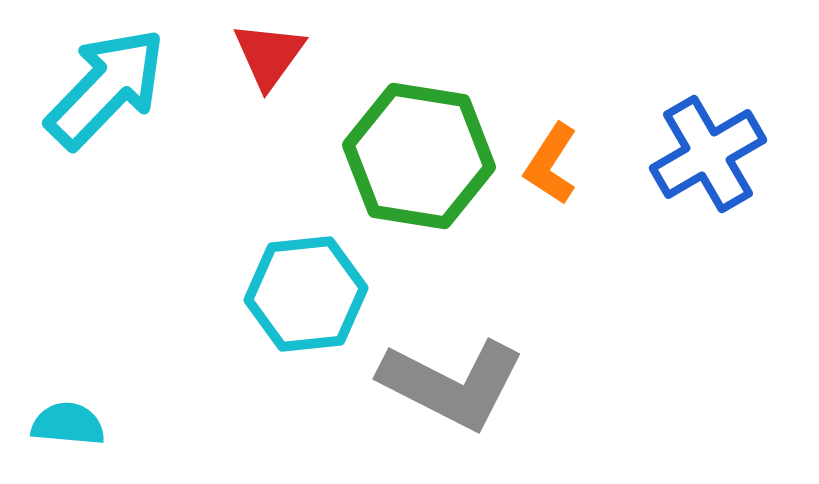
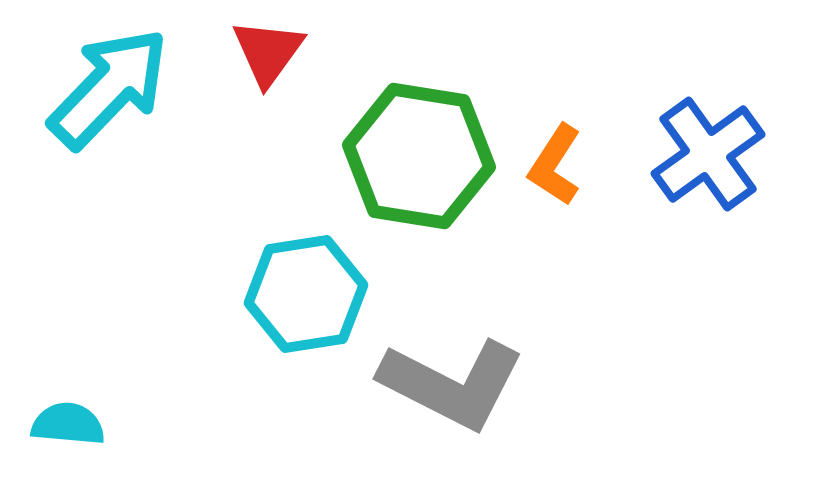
red triangle: moved 1 px left, 3 px up
cyan arrow: moved 3 px right
blue cross: rotated 6 degrees counterclockwise
orange L-shape: moved 4 px right, 1 px down
cyan hexagon: rotated 3 degrees counterclockwise
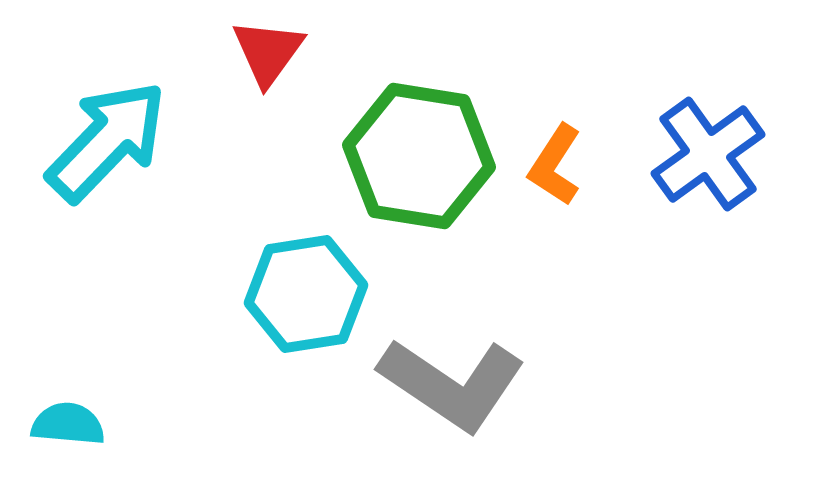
cyan arrow: moved 2 px left, 53 px down
gray L-shape: rotated 7 degrees clockwise
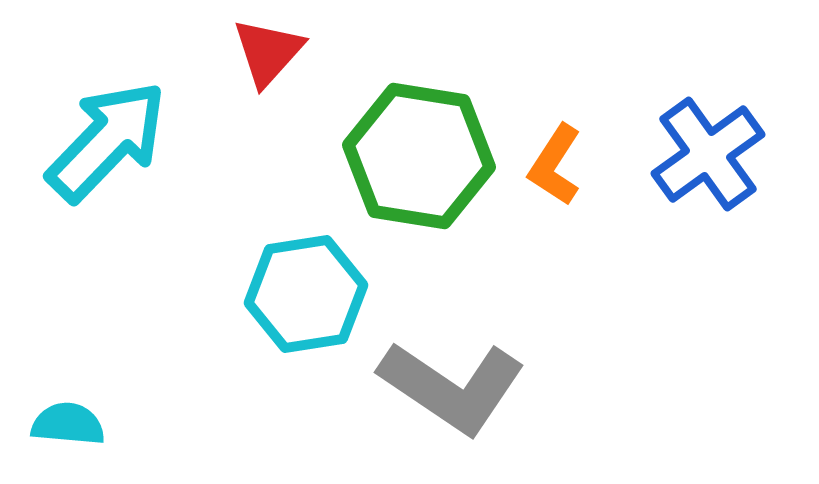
red triangle: rotated 6 degrees clockwise
gray L-shape: moved 3 px down
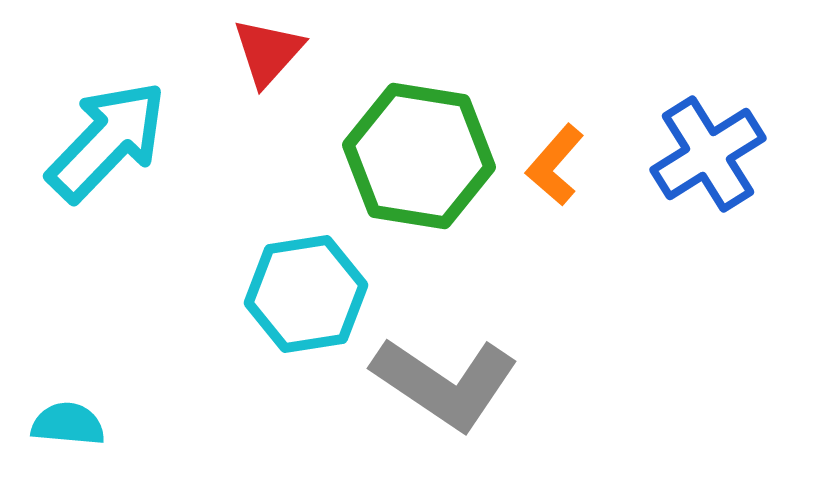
blue cross: rotated 4 degrees clockwise
orange L-shape: rotated 8 degrees clockwise
gray L-shape: moved 7 px left, 4 px up
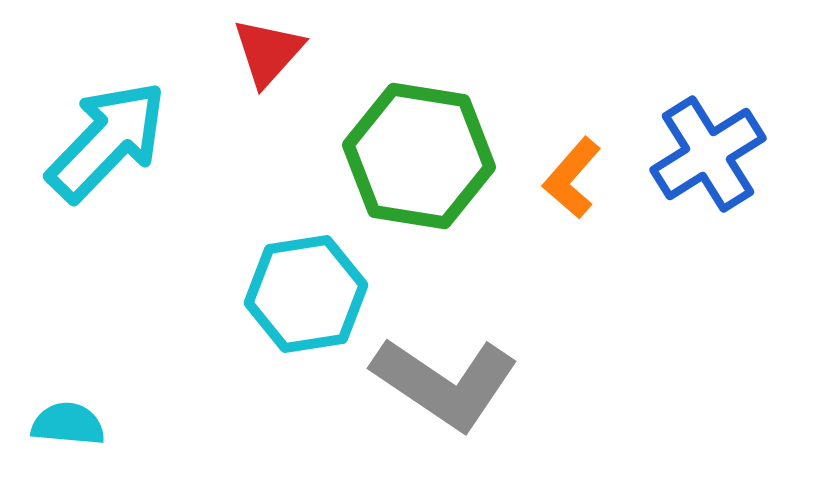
orange L-shape: moved 17 px right, 13 px down
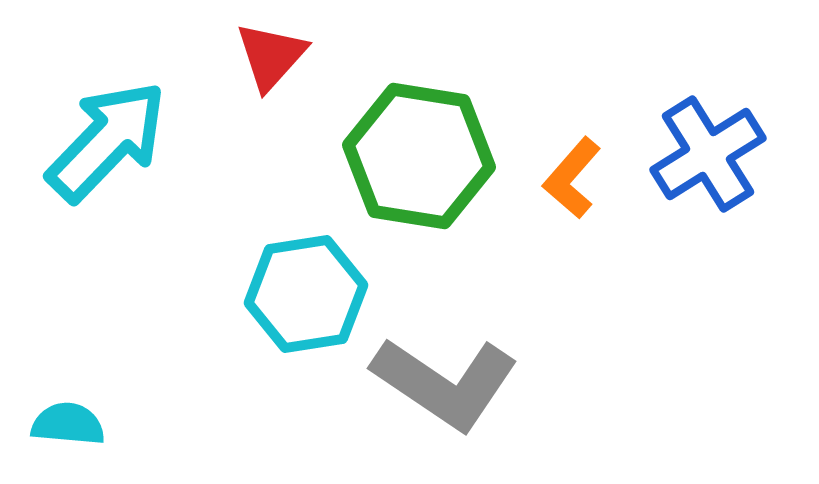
red triangle: moved 3 px right, 4 px down
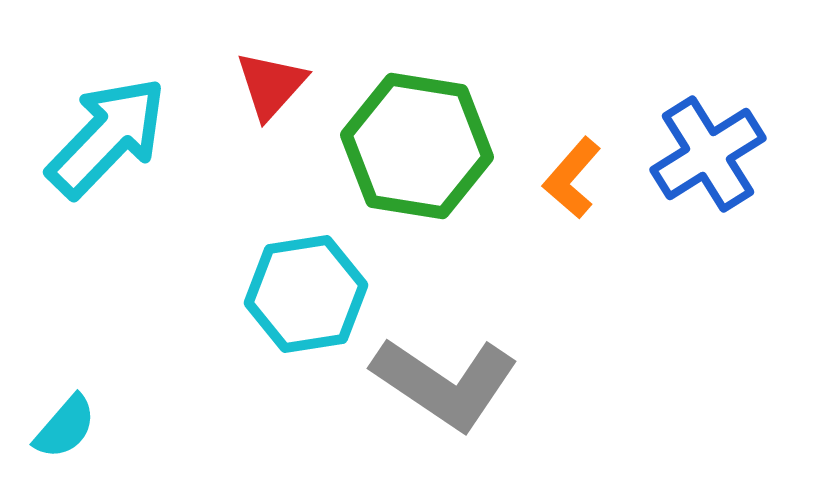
red triangle: moved 29 px down
cyan arrow: moved 4 px up
green hexagon: moved 2 px left, 10 px up
cyan semicircle: moved 3 px left, 3 px down; rotated 126 degrees clockwise
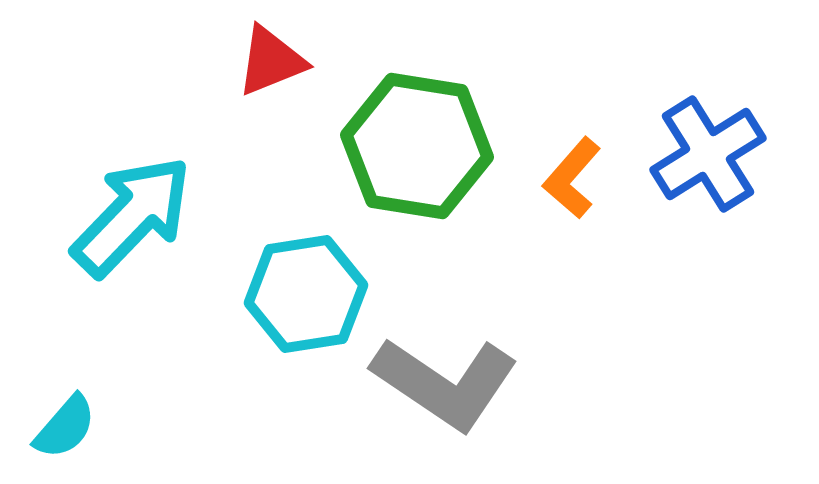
red triangle: moved 24 px up; rotated 26 degrees clockwise
cyan arrow: moved 25 px right, 79 px down
